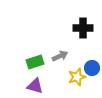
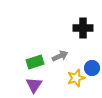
yellow star: moved 1 px left, 1 px down
purple triangle: moved 1 px left, 1 px up; rotated 48 degrees clockwise
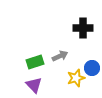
purple triangle: rotated 18 degrees counterclockwise
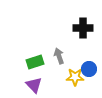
gray arrow: moved 1 px left; rotated 84 degrees counterclockwise
blue circle: moved 3 px left, 1 px down
yellow star: moved 1 px left, 1 px up; rotated 18 degrees clockwise
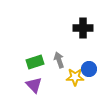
gray arrow: moved 4 px down
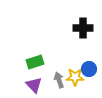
gray arrow: moved 20 px down
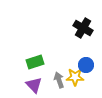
black cross: rotated 30 degrees clockwise
blue circle: moved 3 px left, 4 px up
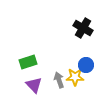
green rectangle: moved 7 px left
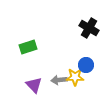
black cross: moved 6 px right
green rectangle: moved 15 px up
gray arrow: rotated 77 degrees counterclockwise
